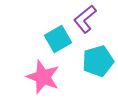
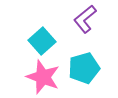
cyan square: moved 16 px left, 2 px down; rotated 12 degrees counterclockwise
cyan pentagon: moved 14 px left, 7 px down
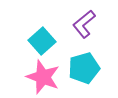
purple L-shape: moved 1 px left, 5 px down
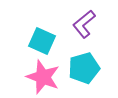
cyan square: rotated 24 degrees counterclockwise
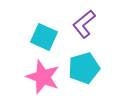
cyan square: moved 2 px right, 4 px up
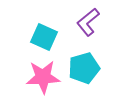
purple L-shape: moved 4 px right, 2 px up
pink star: rotated 24 degrees counterclockwise
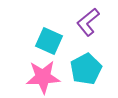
cyan square: moved 5 px right, 4 px down
cyan pentagon: moved 2 px right, 1 px down; rotated 12 degrees counterclockwise
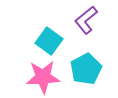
purple L-shape: moved 2 px left, 2 px up
cyan square: rotated 12 degrees clockwise
